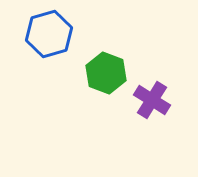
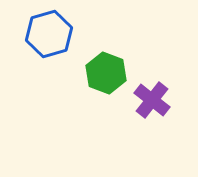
purple cross: rotated 6 degrees clockwise
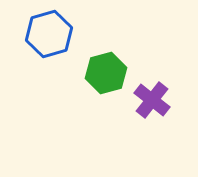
green hexagon: rotated 24 degrees clockwise
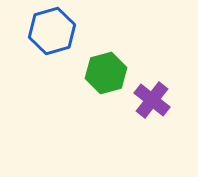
blue hexagon: moved 3 px right, 3 px up
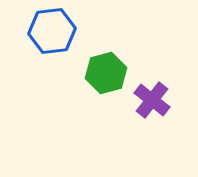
blue hexagon: rotated 9 degrees clockwise
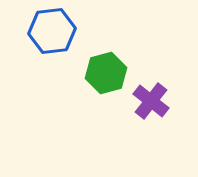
purple cross: moved 1 px left, 1 px down
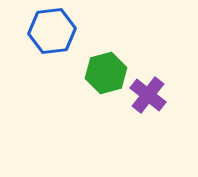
purple cross: moved 3 px left, 6 px up
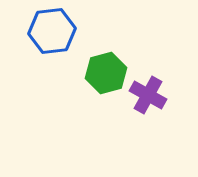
purple cross: rotated 9 degrees counterclockwise
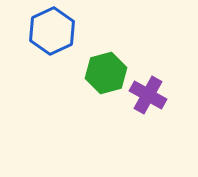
blue hexagon: rotated 18 degrees counterclockwise
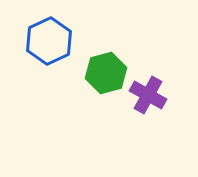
blue hexagon: moved 3 px left, 10 px down
